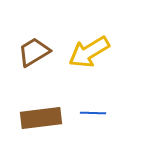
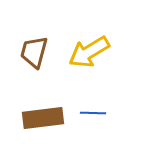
brown trapezoid: rotated 44 degrees counterclockwise
brown rectangle: moved 2 px right
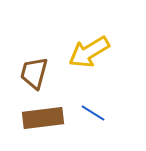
brown trapezoid: moved 21 px down
blue line: rotated 30 degrees clockwise
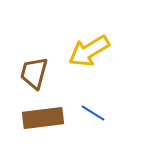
yellow arrow: moved 1 px up
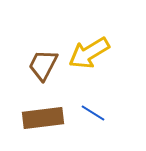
yellow arrow: moved 2 px down
brown trapezoid: moved 9 px right, 8 px up; rotated 12 degrees clockwise
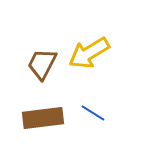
brown trapezoid: moved 1 px left, 1 px up
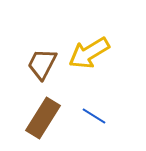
blue line: moved 1 px right, 3 px down
brown rectangle: rotated 51 degrees counterclockwise
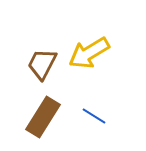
brown rectangle: moved 1 px up
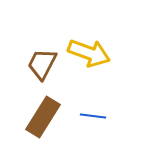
yellow arrow: rotated 129 degrees counterclockwise
blue line: moved 1 px left; rotated 25 degrees counterclockwise
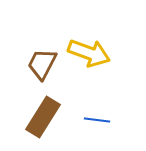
blue line: moved 4 px right, 4 px down
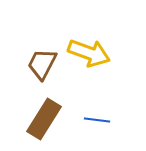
brown rectangle: moved 1 px right, 2 px down
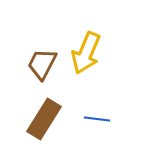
yellow arrow: moved 3 px left; rotated 93 degrees clockwise
blue line: moved 1 px up
